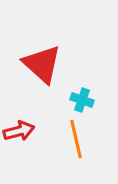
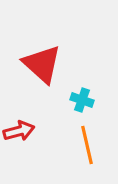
orange line: moved 11 px right, 6 px down
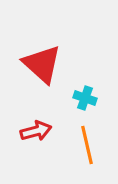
cyan cross: moved 3 px right, 2 px up
red arrow: moved 17 px right
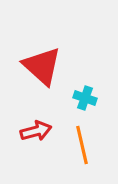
red triangle: moved 2 px down
orange line: moved 5 px left
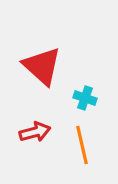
red arrow: moved 1 px left, 1 px down
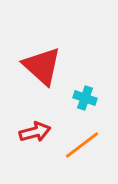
orange line: rotated 66 degrees clockwise
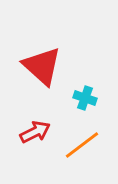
red arrow: rotated 12 degrees counterclockwise
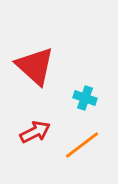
red triangle: moved 7 px left
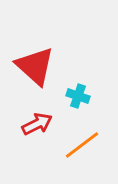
cyan cross: moved 7 px left, 2 px up
red arrow: moved 2 px right, 8 px up
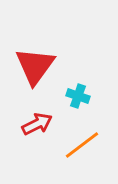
red triangle: rotated 24 degrees clockwise
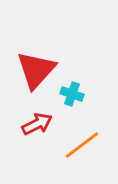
red triangle: moved 1 px right, 4 px down; rotated 6 degrees clockwise
cyan cross: moved 6 px left, 2 px up
